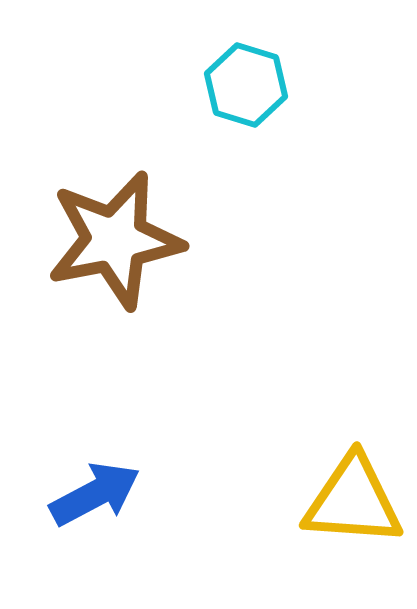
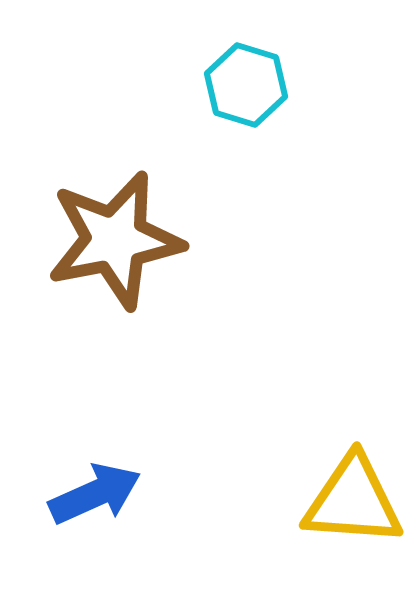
blue arrow: rotated 4 degrees clockwise
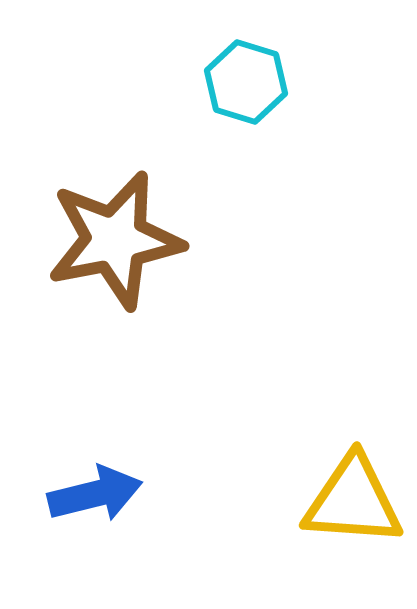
cyan hexagon: moved 3 px up
blue arrow: rotated 10 degrees clockwise
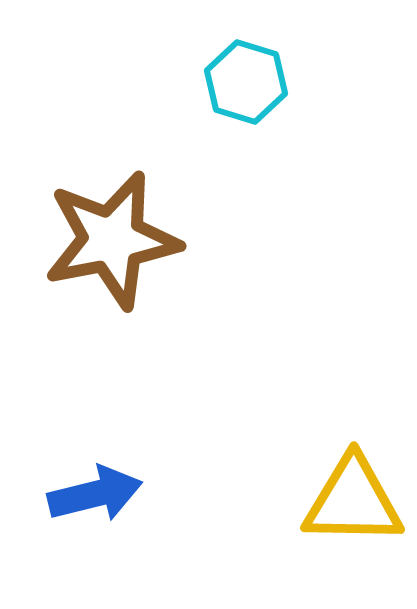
brown star: moved 3 px left
yellow triangle: rotated 3 degrees counterclockwise
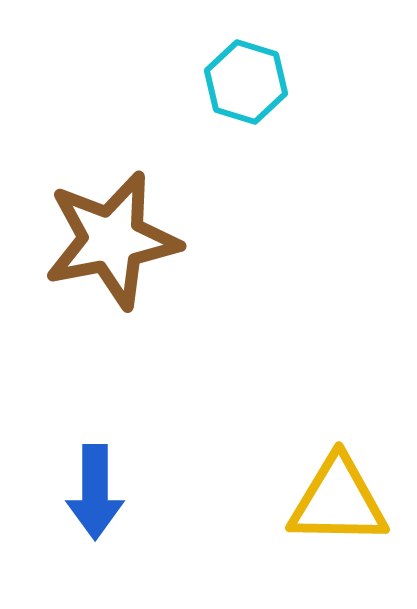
blue arrow: moved 2 px up; rotated 104 degrees clockwise
yellow triangle: moved 15 px left
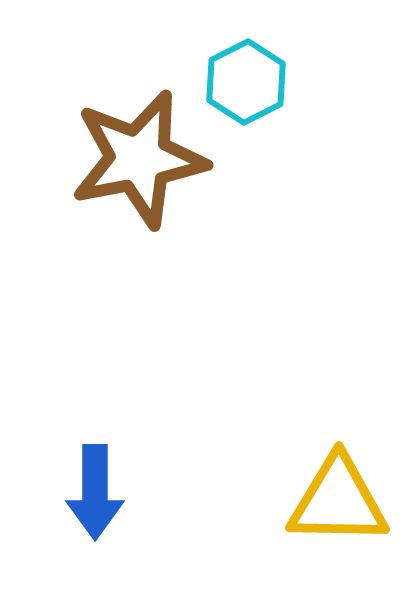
cyan hexagon: rotated 16 degrees clockwise
brown star: moved 27 px right, 81 px up
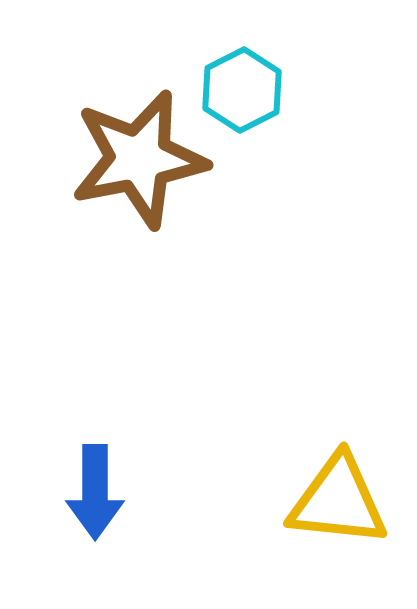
cyan hexagon: moved 4 px left, 8 px down
yellow triangle: rotated 5 degrees clockwise
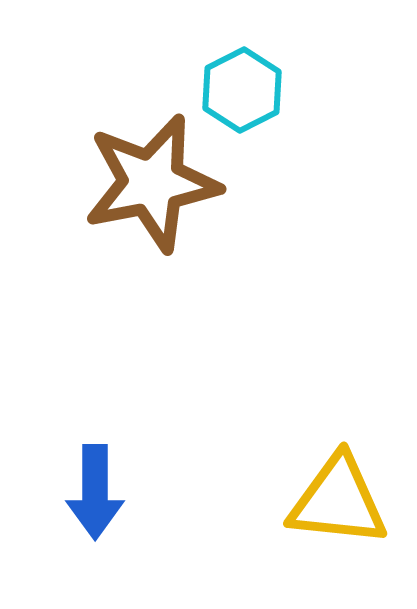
brown star: moved 13 px right, 24 px down
